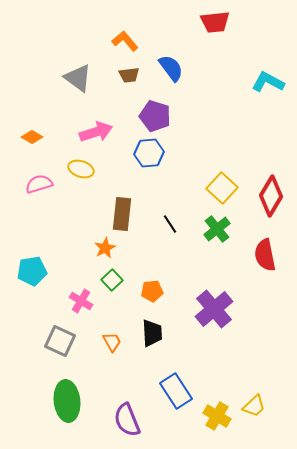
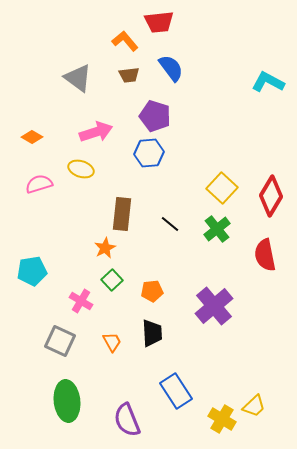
red trapezoid: moved 56 px left
black line: rotated 18 degrees counterclockwise
purple cross: moved 3 px up
yellow cross: moved 5 px right, 3 px down
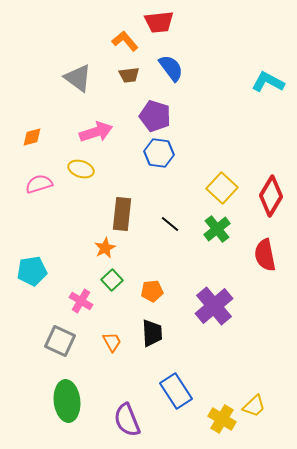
orange diamond: rotated 45 degrees counterclockwise
blue hexagon: moved 10 px right; rotated 12 degrees clockwise
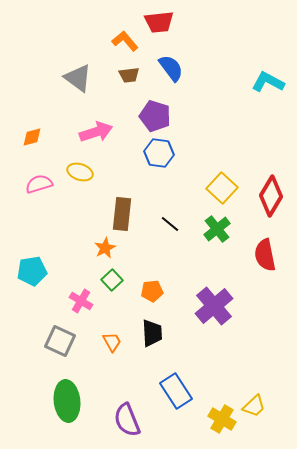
yellow ellipse: moved 1 px left, 3 px down
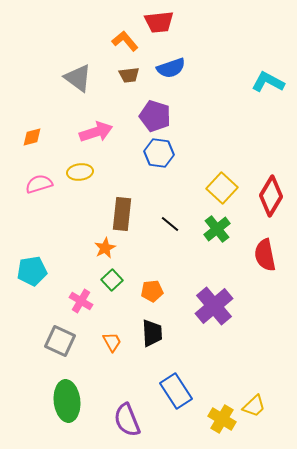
blue semicircle: rotated 108 degrees clockwise
yellow ellipse: rotated 25 degrees counterclockwise
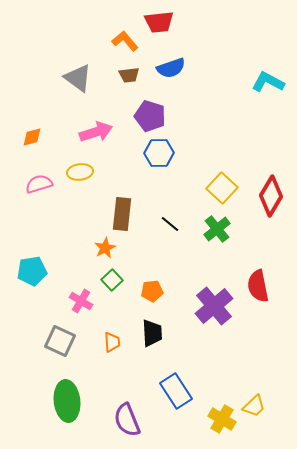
purple pentagon: moved 5 px left
blue hexagon: rotated 8 degrees counterclockwise
red semicircle: moved 7 px left, 31 px down
orange trapezoid: rotated 25 degrees clockwise
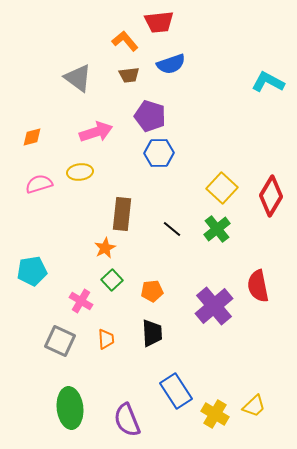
blue semicircle: moved 4 px up
black line: moved 2 px right, 5 px down
orange trapezoid: moved 6 px left, 3 px up
green ellipse: moved 3 px right, 7 px down
yellow cross: moved 7 px left, 5 px up
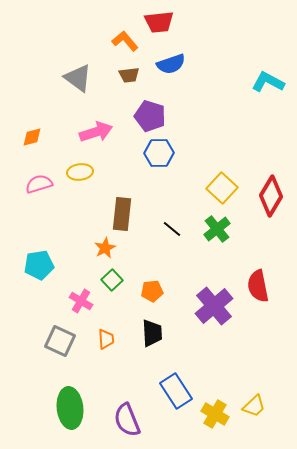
cyan pentagon: moved 7 px right, 6 px up
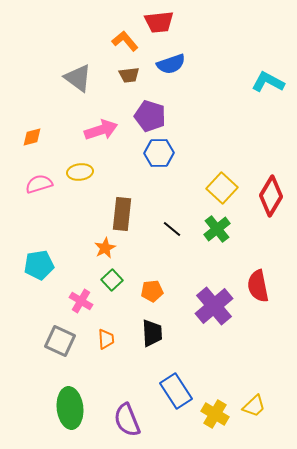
pink arrow: moved 5 px right, 2 px up
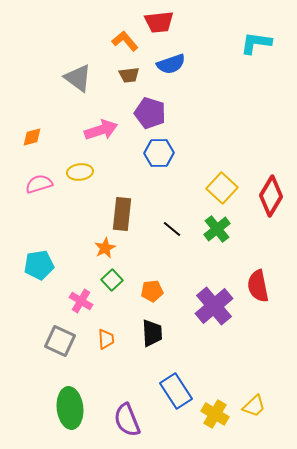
cyan L-shape: moved 12 px left, 39 px up; rotated 20 degrees counterclockwise
purple pentagon: moved 3 px up
